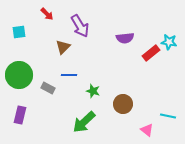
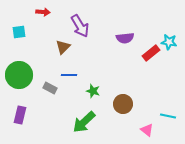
red arrow: moved 4 px left, 2 px up; rotated 40 degrees counterclockwise
gray rectangle: moved 2 px right
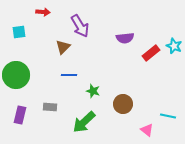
cyan star: moved 5 px right, 4 px down; rotated 14 degrees clockwise
green circle: moved 3 px left
gray rectangle: moved 19 px down; rotated 24 degrees counterclockwise
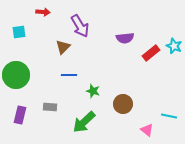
cyan line: moved 1 px right
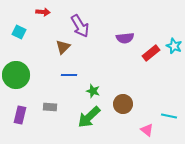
cyan square: rotated 32 degrees clockwise
green arrow: moved 5 px right, 5 px up
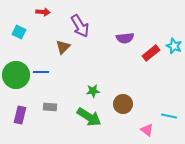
blue line: moved 28 px left, 3 px up
green star: rotated 24 degrees counterclockwise
green arrow: rotated 105 degrees counterclockwise
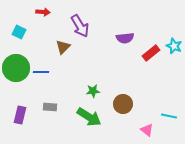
green circle: moved 7 px up
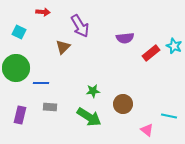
blue line: moved 11 px down
